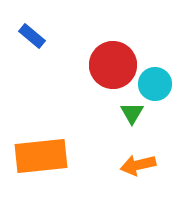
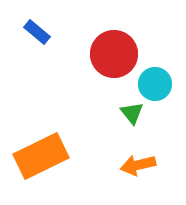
blue rectangle: moved 5 px right, 4 px up
red circle: moved 1 px right, 11 px up
green triangle: rotated 10 degrees counterclockwise
orange rectangle: rotated 20 degrees counterclockwise
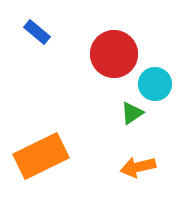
green triangle: rotated 35 degrees clockwise
orange arrow: moved 2 px down
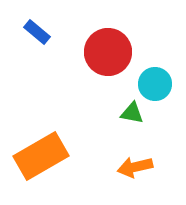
red circle: moved 6 px left, 2 px up
green triangle: rotated 45 degrees clockwise
orange rectangle: rotated 4 degrees counterclockwise
orange arrow: moved 3 px left
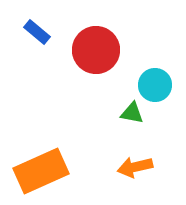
red circle: moved 12 px left, 2 px up
cyan circle: moved 1 px down
orange rectangle: moved 15 px down; rotated 6 degrees clockwise
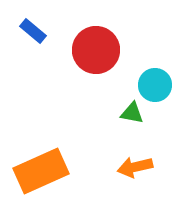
blue rectangle: moved 4 px left, 1 px up
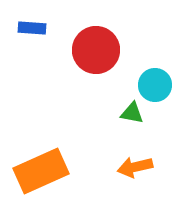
blue rectangle: moved 1 px left, 3 px up; rotated 36 degrees counterclockwise
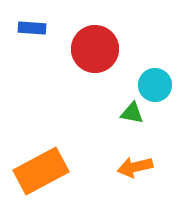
red circle: moved 1 px left, 1 px up
orange rectangle: rotated 4 degrees counterclockwise
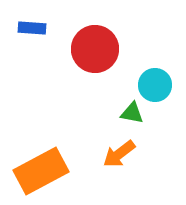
orange arrow: moved 16 px left, 13 px up; rotated 24 degrees counterclockwise
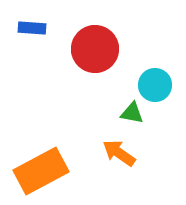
orange arrow: moved 1 px up; rotated 72 degrees clockwise
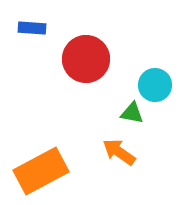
red circle: moved 9 px left, 10 px down
orange arrow: moved 1 px up
